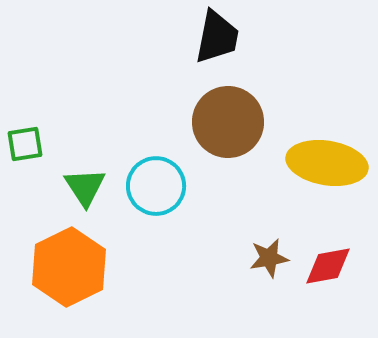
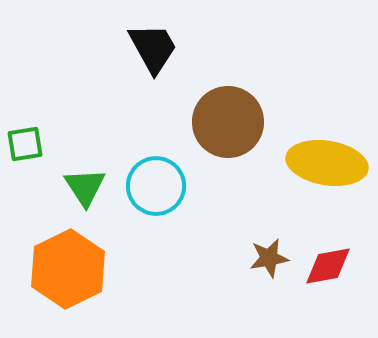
black trapezoid: moved 64 px left, 11 px down; rotated 40 degrees counterclockwise
orange hexagon: moved 1 px left, 2 px down
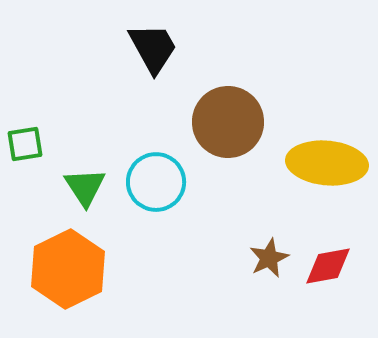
yellow ellipse: rotated 4 degrees counterclockwise
cyan circle: moved 4 px up
brown star: rotated 15 degrees counterclockwise
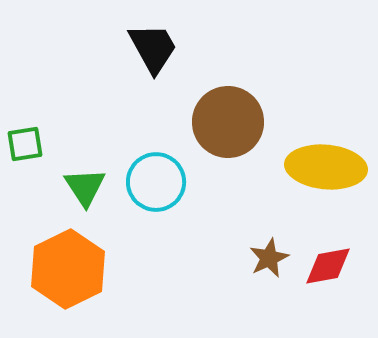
yellow ellipse: moved 1 px left, 4 px down
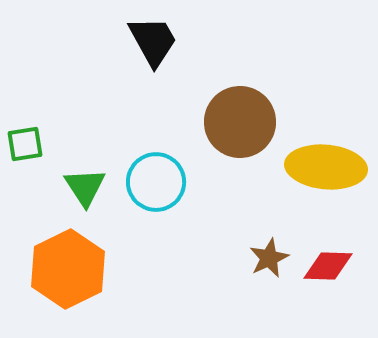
black trapezoid: moved 7 px up
brown circle: moved 12 px right
red diamond: rotated 12 degrees clockwise
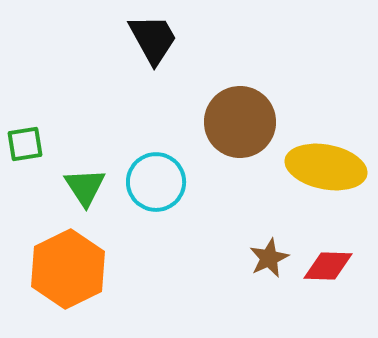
black trapezoid: moved 2 px up
yellow ellipse: rotated 6 degrees clockwise
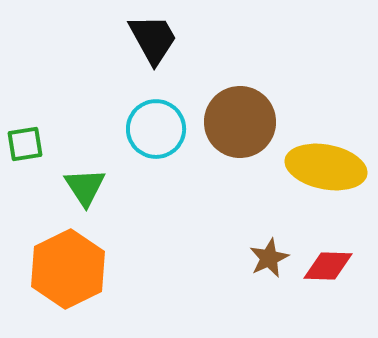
cyan circle: moved 53 px up
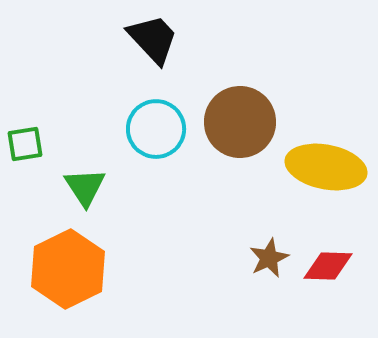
black trapezoid: rotated 14 degrees counterclockwise
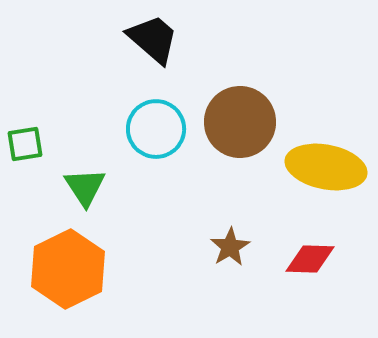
black trapezoid: rotated 6 degrees counterclockwise
brown star: moved 39 px left, 11 px up; rotated 6 degrees counterclockwise
red diamond: moved 18 px left, 7 px up
